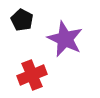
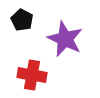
red cross: rotated 32 degrees clockwise
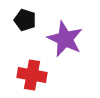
black pentagon: moved 3 px right; rotated 10 degrees counterclockwise
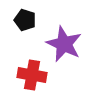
purple star: moved 1 px left, 5 px down
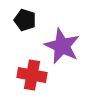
purple star: moved 2 px left, 2 px down
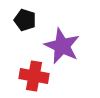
red cross: moved 2 px right, 1 px down
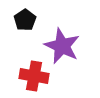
black pentagon: rotated 20 degrees clockwise
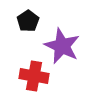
black pentagon: moved 3 px right, 1 px down
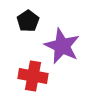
red cross: moved 1 px left
